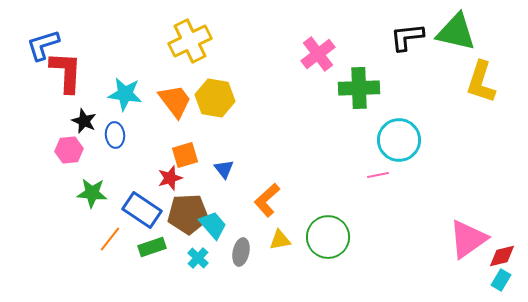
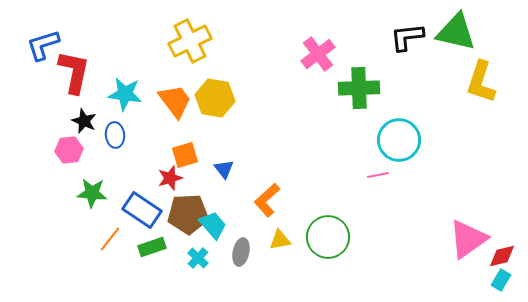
red L-shape: moved 8 px right; rotated 9 degrees clockwise
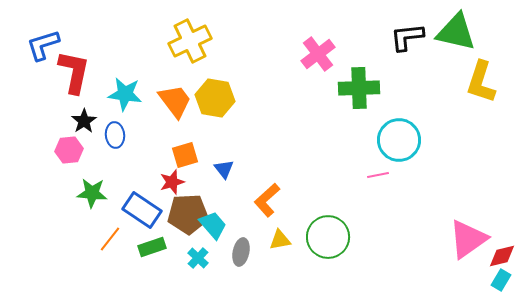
black star: rotated 15 degrees clockwise
red star: moved 2 px right, 4 px down
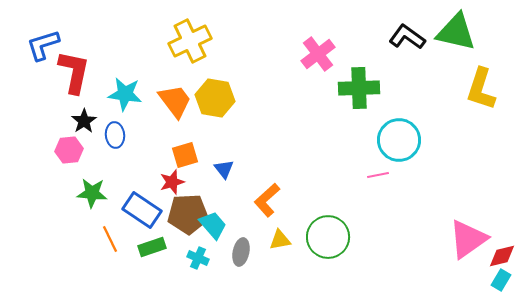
black L-shape: rotated 42 degrees clockwise
yellow L-shape: moved 7 px down
orange line: rotated 64 degrees counterclockwise
cyan cross: rotated 20 degrees counterclockwise
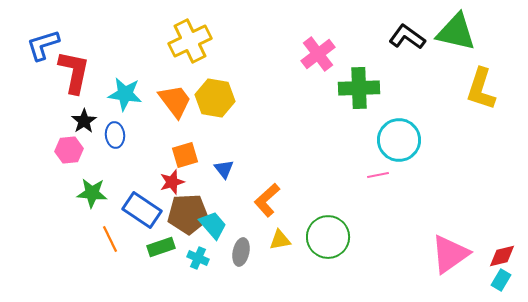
pink triangle: moved 18 px left, 15 px down
green rectangle: moved 9 px right
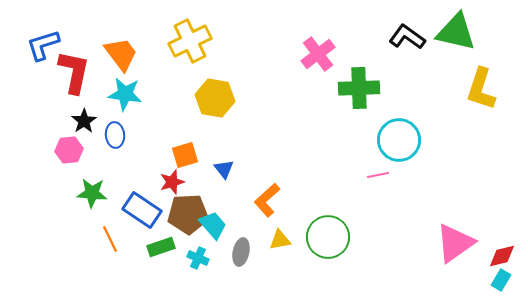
orange trapezoid: moved 54 px left, 47 px up
pink triangle: moved 5 px right, 11 px up
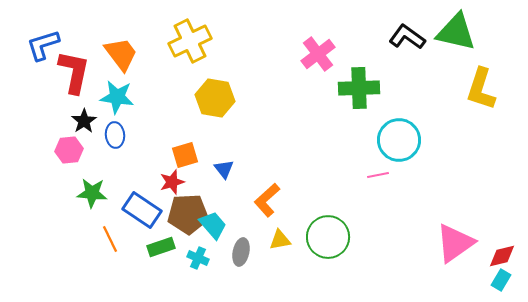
cyan star: moved 8 px left, 3 px down
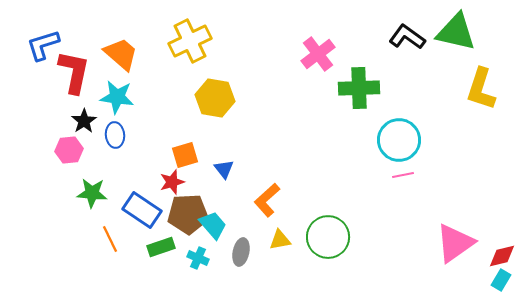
orange trapezoid: rotated 12 degrees counterclockwise
pink line: moved 25 px right
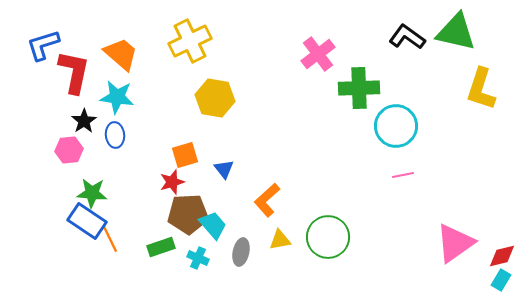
cyan circle: moved 3 px left, 14 px up
blue rectangle: moved 55 px left, 11 px down
